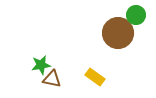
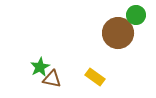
green star: moved 1 px left, 2 px down; rotated 18 degrees counterclockwise
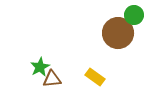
green circle: moved 2 px left
brown triangle: rotated 18 degrees counterclockwise
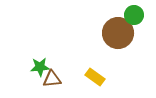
green star: rotated 24 degrees clockwise
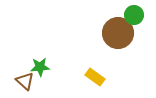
brown triangle: moved 27 px left, 2 px down; rotated 48 degrees clockwise
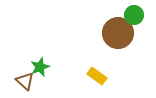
green star: rotated 18 degrees counterclockwise
yellow rectangle: moved 2 px right, 1 px up
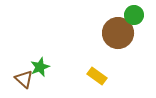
brown triangle: moved 1 px left, 2 px up
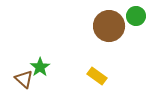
green circle: moved 2 px right, 1 px down
brown circle: moved 9 px left, 7 px up
green star: rotated 12 degrees counterclockwise
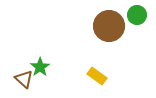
green circle: moved 1 px right, 1 px up
